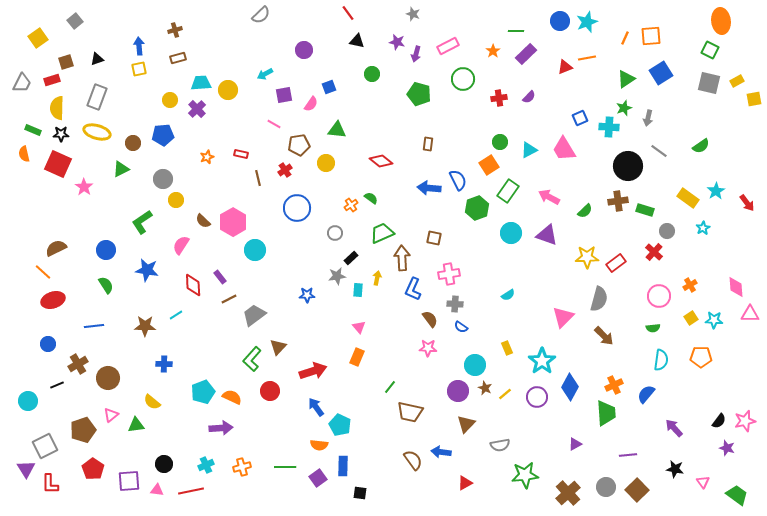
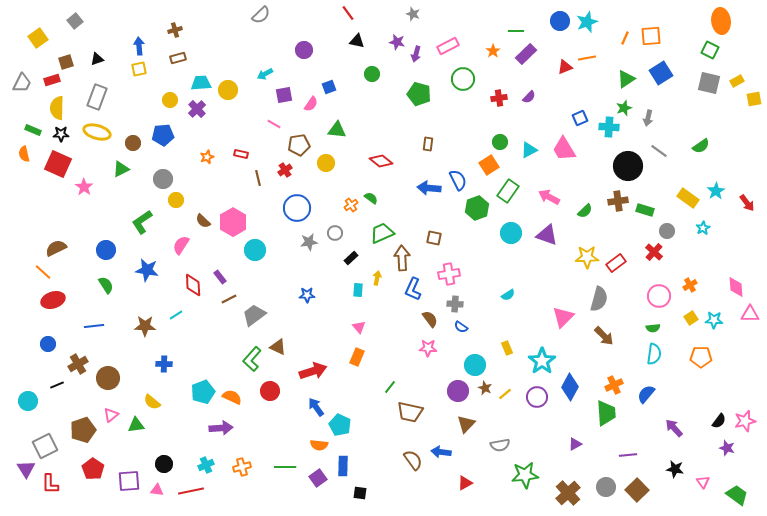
gray star at (337, 276): moved 28 px left, 34 px up
brown triangle at (278, 347): rotated 48 degrees counterclockwise
cyan semicircle at (661, 360): moved 7 px left, 6 px up
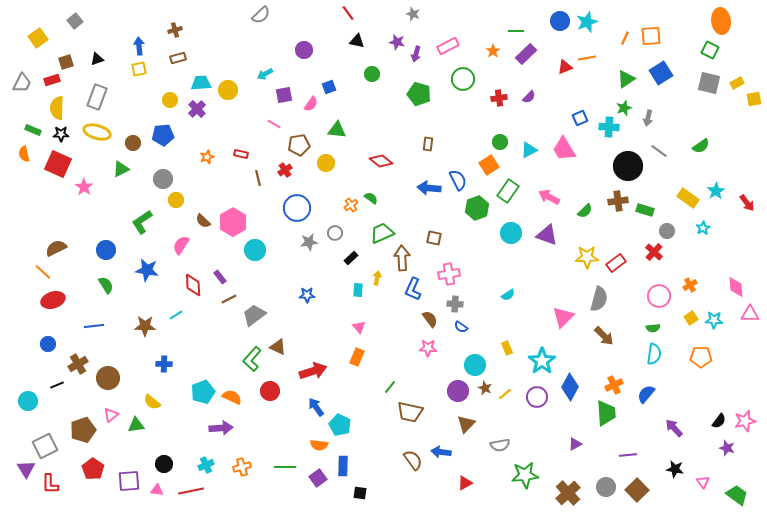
yellow rectangle at (737, 81): moved 2 px down
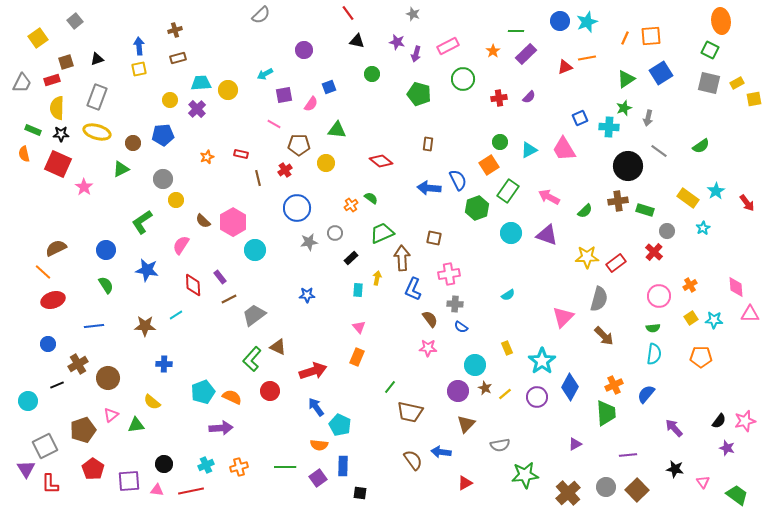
brown pentagon at (299, 145): rotated 10 degrees clockwise
orange cross at (242, 467): moved 3 px left
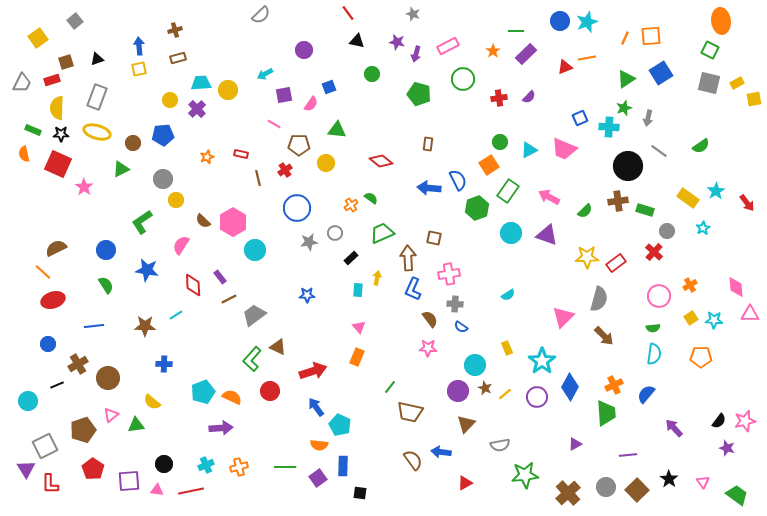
pink trapezoid at (564, 149): rotated 36 degrees counterclockwise
brown arrow at (402, 258): moved 6 px right
black star at (675, 469): moved 6 px left, 10 px down; rotated 24 degrees clockwise
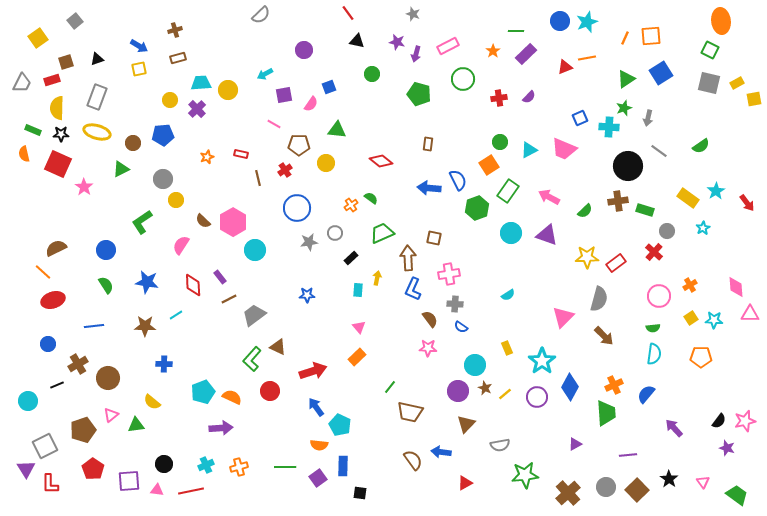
blue arrow at (139, 46): rotated 126 degrees clockwise
blue star at (147, 270): moved 12 px down
orange rectangle at (357, 357): rotated 24 degrees clockwise
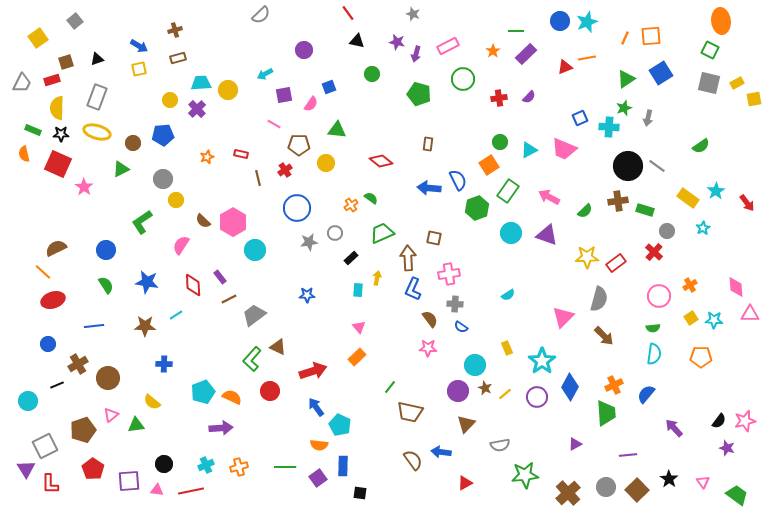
gray line at (659, 151): moved 2 px left, 15 px down
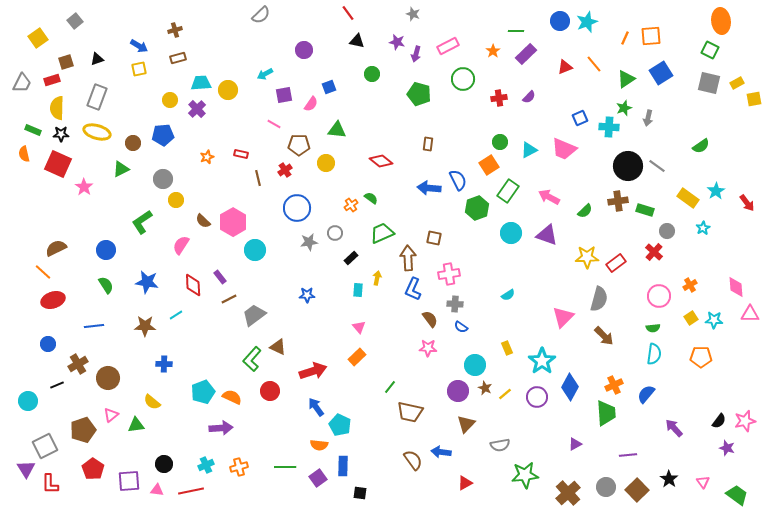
orange line at (587, 58): moved 7 px right, 6 px down; rotated 60 degrees clockwise
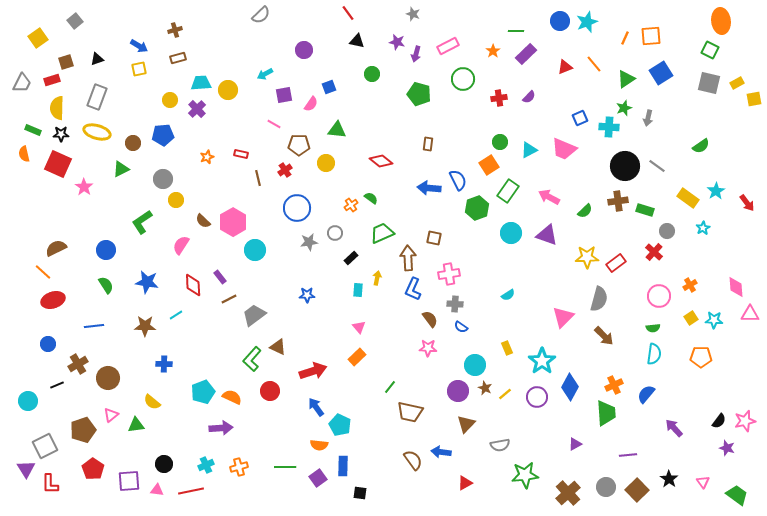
black circle at (628, 166): moved 3 px left
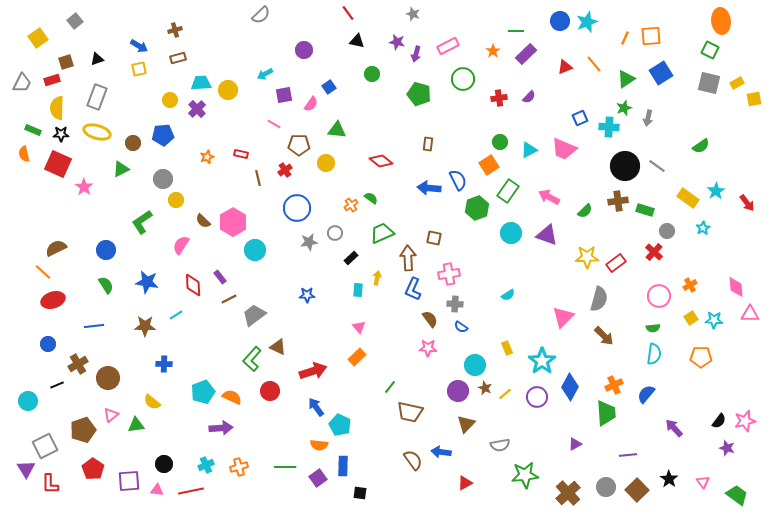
blue square at (329, 87): rotated 16 degrees counterclockwise
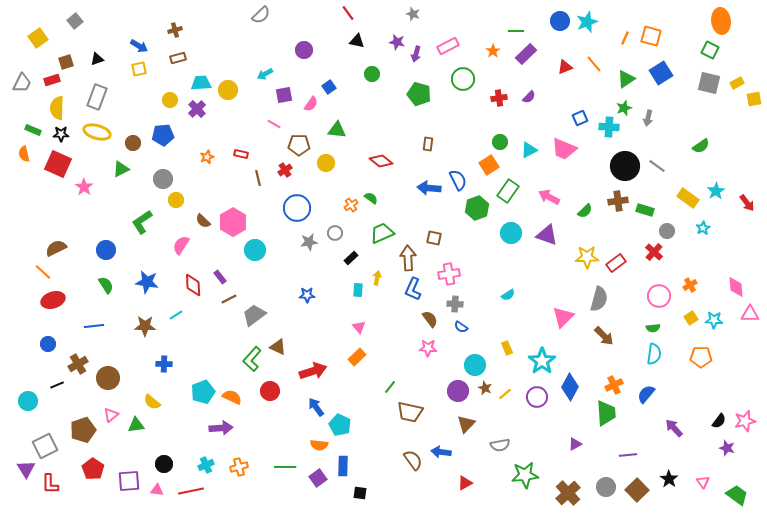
orange square at (651, 36): rotated 20 degrees clockwise
